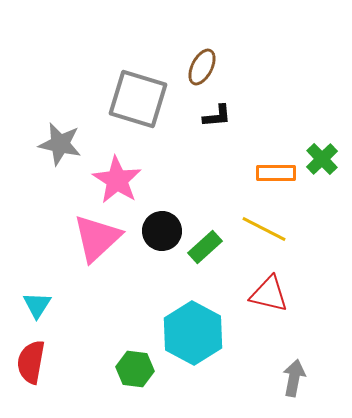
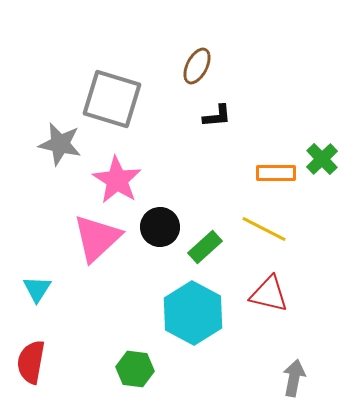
brown ellipse: moved 5 px left, 1 px up
gray square: moved 26 px left
black circle: moved 2 px left, 4 px up
cyan triangle: moved 16 px up
cyan hexagon: moved 20 px up
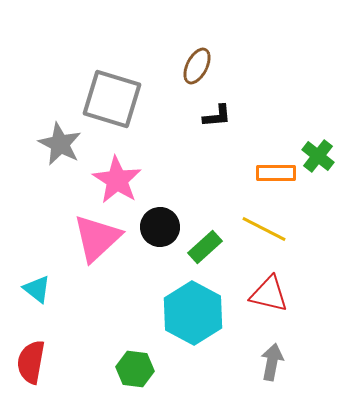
gray star: rotated 15 degrees clockwise
green cross: moved 4 px left, 3 px up; rotated 8 degrees counterclockwise
cyan triangle: rotated 24 degrees counterclockwise
gray arrow: moved 22 px left, 16 px up
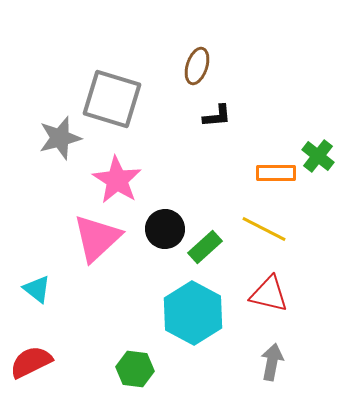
brown ellipse: rotated 9 degrees counterclockwise
gray star: moved 6 px up; rotated 30 degrees clockwise
black circle: moved 5 px right, 2 px down
red semicircle: rotated 54 degrees clockwise
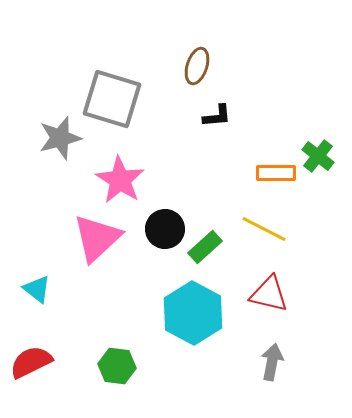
pink star: moved 3 px right
green hexagon: moved 18 px left, 3 px up
